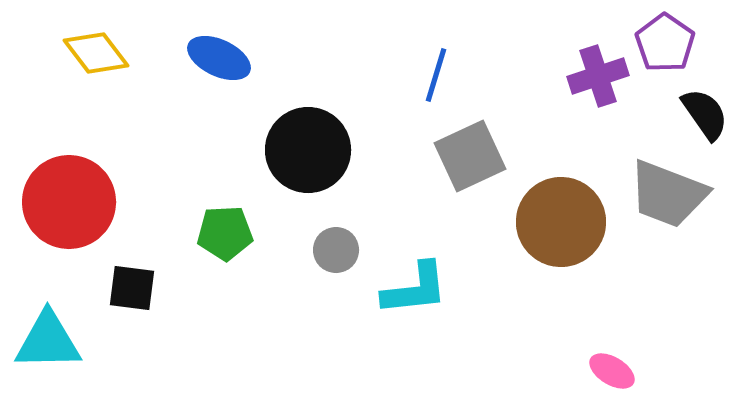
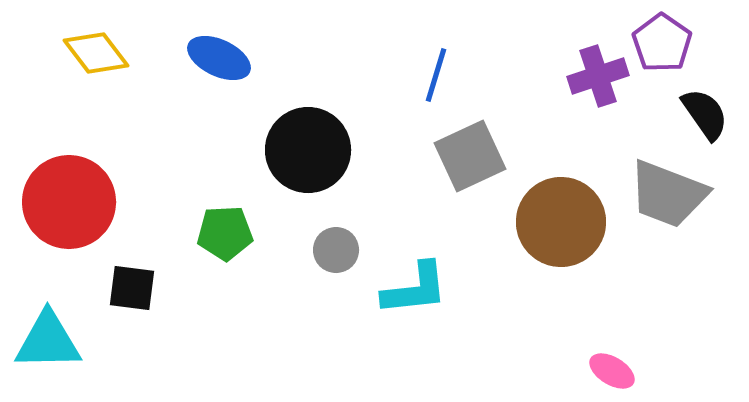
purple pentagon: moved 3 px left
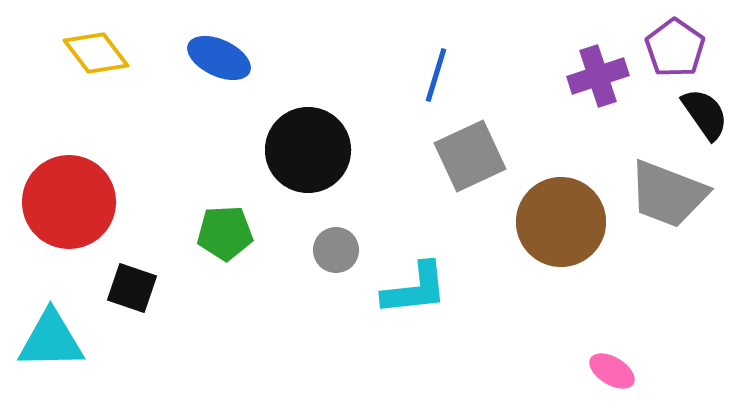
purple pentagon: moved 13 px right, 5 px down
black square: rotated 12 degrees clockwise
cyan triangle: moved 3 px right, 1 px up
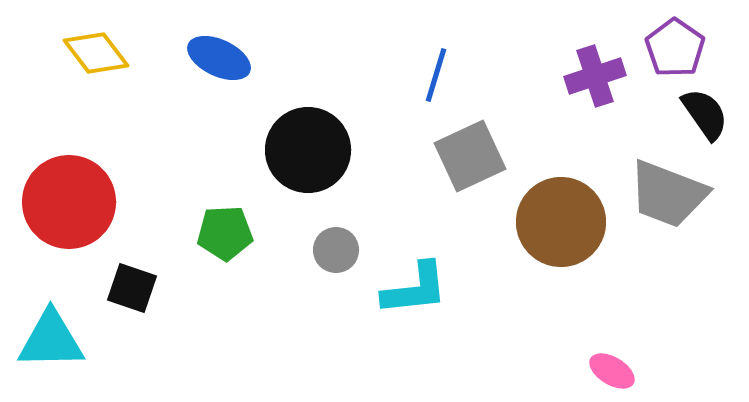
purple cross: moved 3 px left
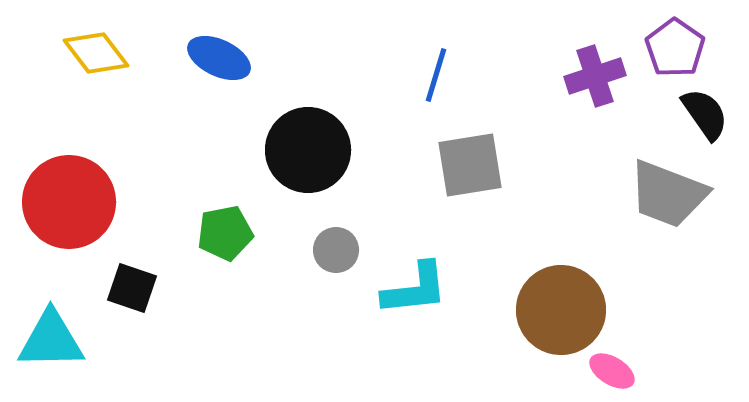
gray square: moved 9 px down; rotated 16 degrees clockwise
brown circle: moved 88 px down
green pentagon: rotated 8 degrees counterclockwise
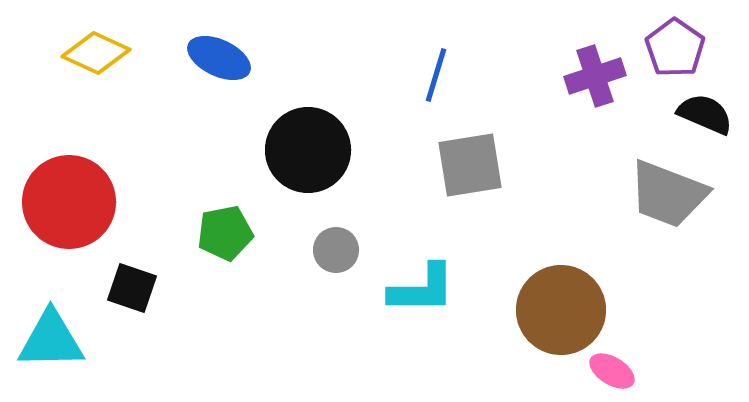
yellow diamond: rotated 28 degrees counterclockwise
black semicircle: rotated 32 degrees counterclockwise
cyan L-shape: moved 7 px right; rotated 6 degrees clockwise
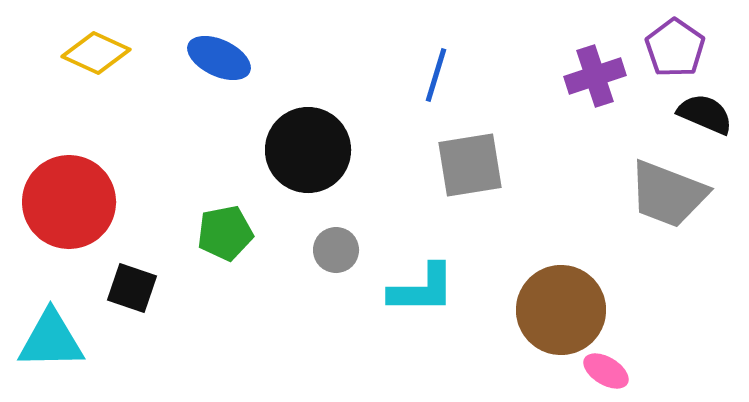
pink ellipse: moved 6 px left
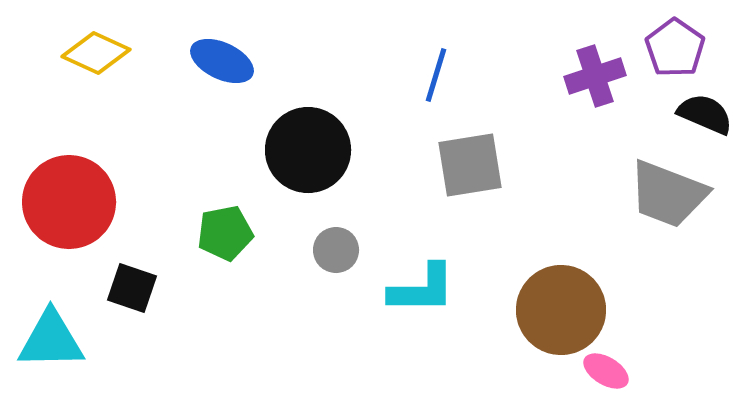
blue ellipse: moved 3 px right, 3 px down
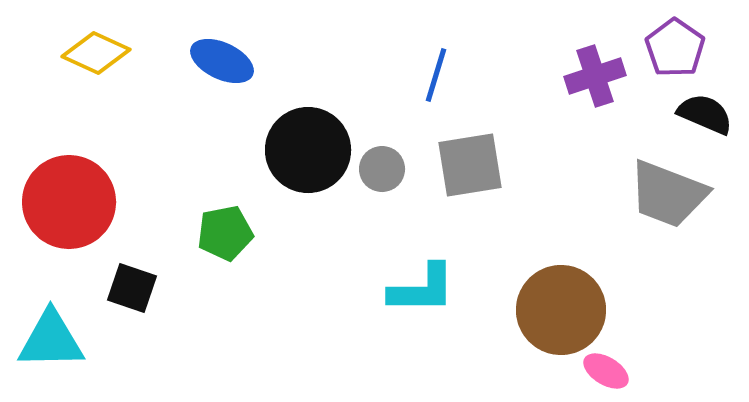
gray circle: moved 46 px right, 81 px up
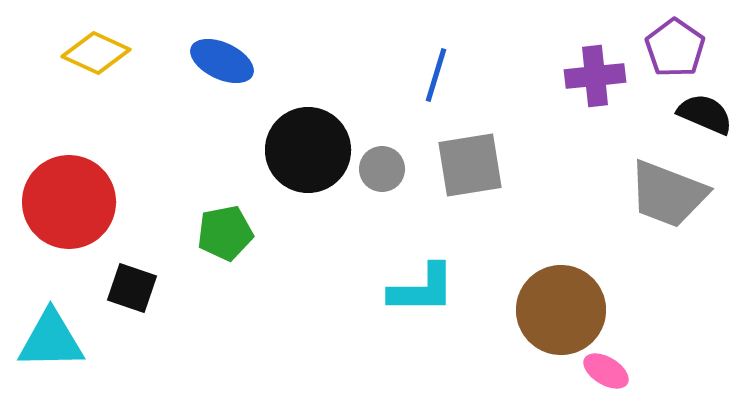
purple cross: rotated 12 degrees clockwise
